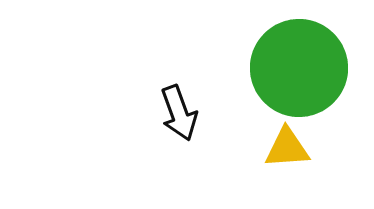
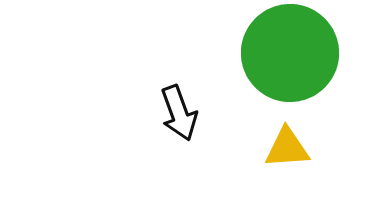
green circle: moved 9 px left, 15 px up
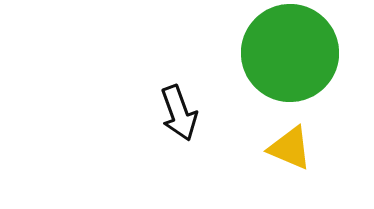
yellow triangle: moved 3 px right; rotated 27 degrees clockwise
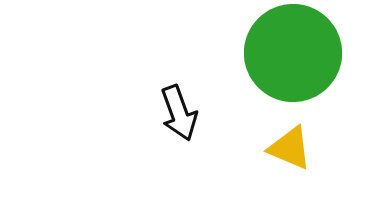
green circle: moved 3 px right
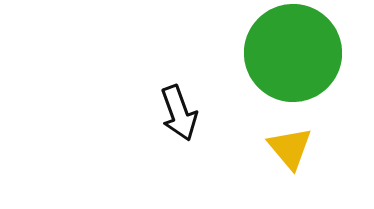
yellow triangle: rotated 27 degrees clockwise
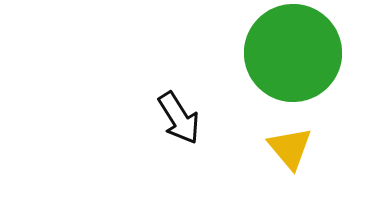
black arrow: moved 5 px down; rotated 12 degrees counterclockwise
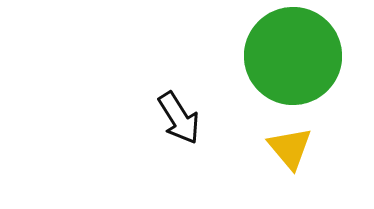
green circle: moved 3 px down
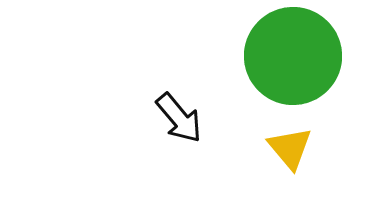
black arrow: rotated 8 degrees counterclockwise
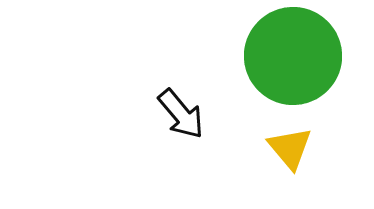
black arrow: moved 2 px right, 4 px up
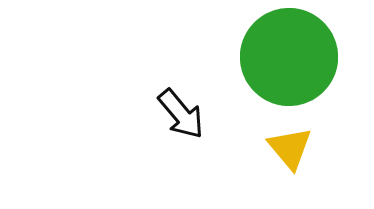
green circle: moved 4 px left, 1 px down
